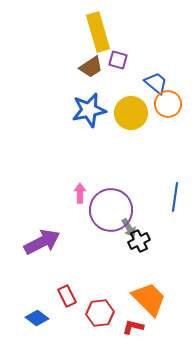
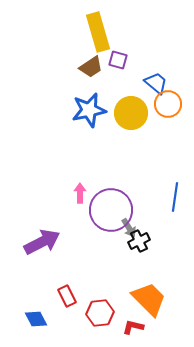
blue diamond: moved 1 px left, 1 px down; rotated 25 degrees clockwise
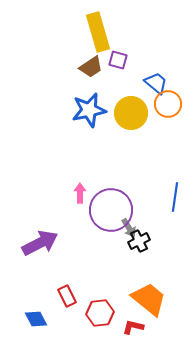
purple arrow: moved 2 px left, 1 px down
orange trapezoid: rotated 6 degrees counterclockwise
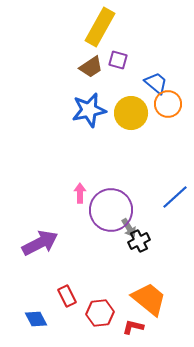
yellow rectangle: moved 2 px right, 5 px up; rotated 45 degrees clockwise
blue line: rotated 40 degrees clockwise
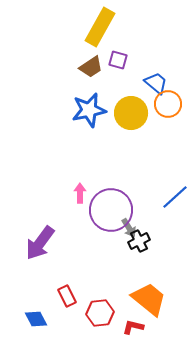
purple arrow: rotated 153 degrees clockwise
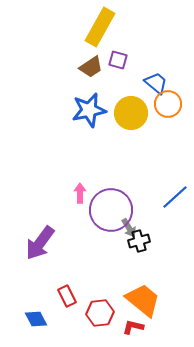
black cross: rotated 10 degrees clockwise
orange trapezoid: moved 6 px left, 1 px down
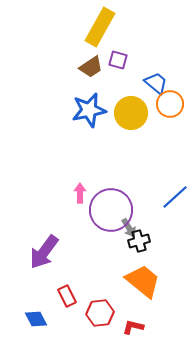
orange circle: moved 2 px right
purple arrow: moved 4 px right, 9 px down
orange trapezoid: moved 19 px up
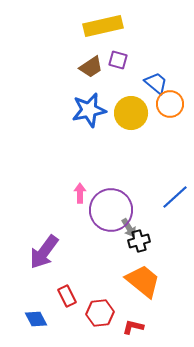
yellow rectangle: moved 3 px right, 1 px up; rotated 48 degrees clockwise
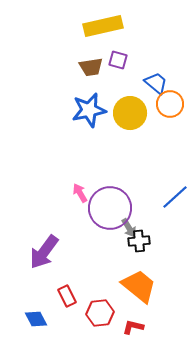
brown trapezoid: rotated 25 degrees clockwise
yellow circle: moved 1 px left
pink arrow: rotated 30 degrees counterclockwise
purple circle: moved 1 px left, 2 px up
black cross: rotated 10 degrees clockwise
orange trapezoid: moved 4 px left, 5 px down
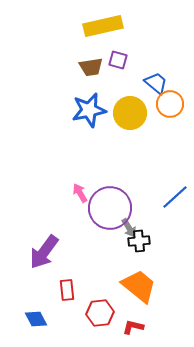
red rectangle: moved 6 px up; rotated 20 degrees clockwise
